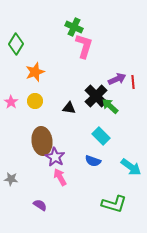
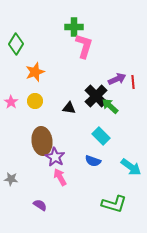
green cross: rotated 24 degrees counterclockwise
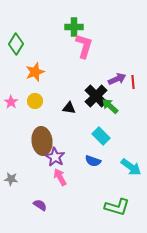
green L-shape: moved 3 px right, 3 px down
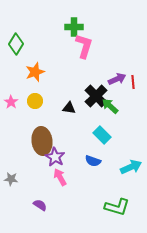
cyan rectangle: moved 1 px right, 1 px up
cyan arrow: rotated 60 degrees counterclockwise
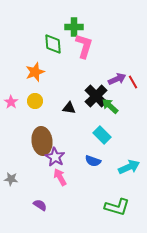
green diamond: moved 37 px right; rotated 35 degrees counterclockwise
red line: rotated 24 degrees counterclockwise
cyan arrow: moved 2 px left
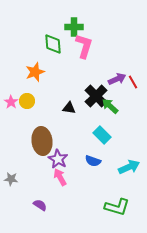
yellow circle: moved 8 px left
purple star: moved 3 px right, 2 px down
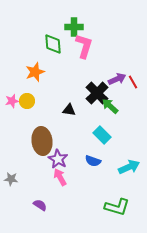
black cross: moved 1 px right, 3 px up
pink star: moved 1 px right, 1 px up; rotated 24 degrees clockwise
black triangle: moved 2 px down
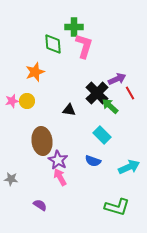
red line: moved 3 px left, 11 px down
purple star: moved 1 px down
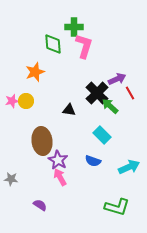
yellow circle: moved 1 px left
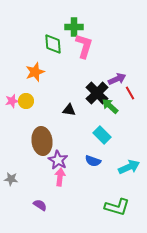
pink arrow: rotated 36 degrees clockwise
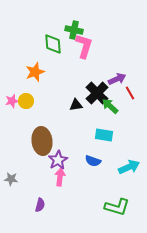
green cross: moved 3 px down; rotated 12 degrees clockwise
black triangle: moved 7 px right, 5 px up; rotated 16 degrees counterclockwise
cyan rectangle: moved 2 px right; rotated 36 degrees counterclockwise
purple star: rotated 12 degrees clockwise
purple semicircle: rotated 72 degrees clockwise
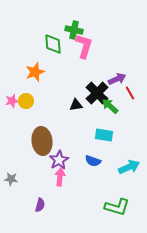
purple star: moved 1 px right
